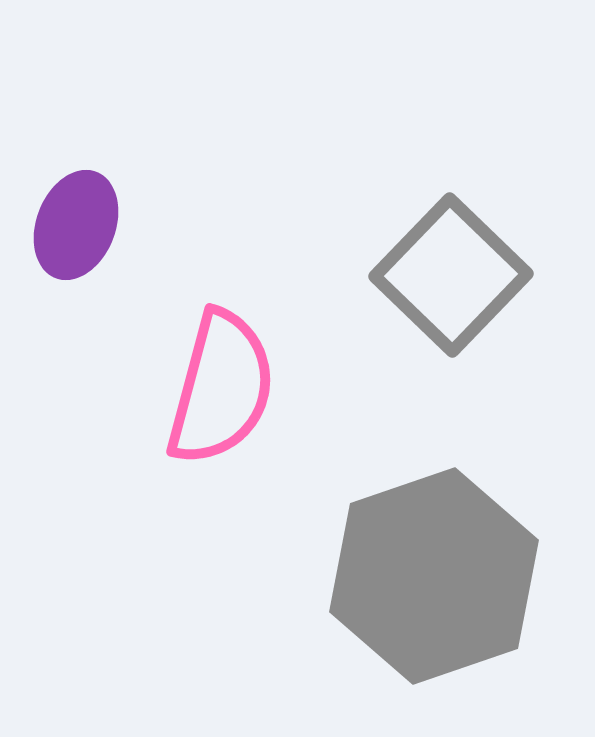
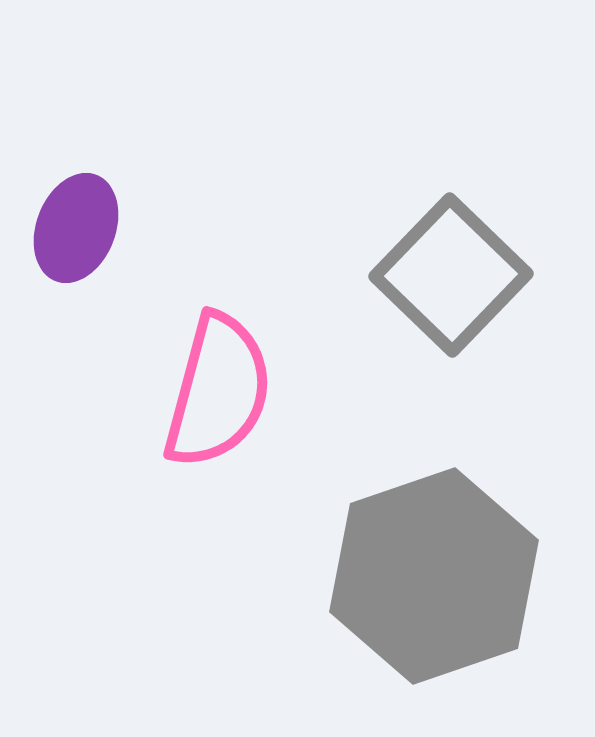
purple ellipse: moved 3 px down
pink semicircle: moved 3 px left, 3 px down
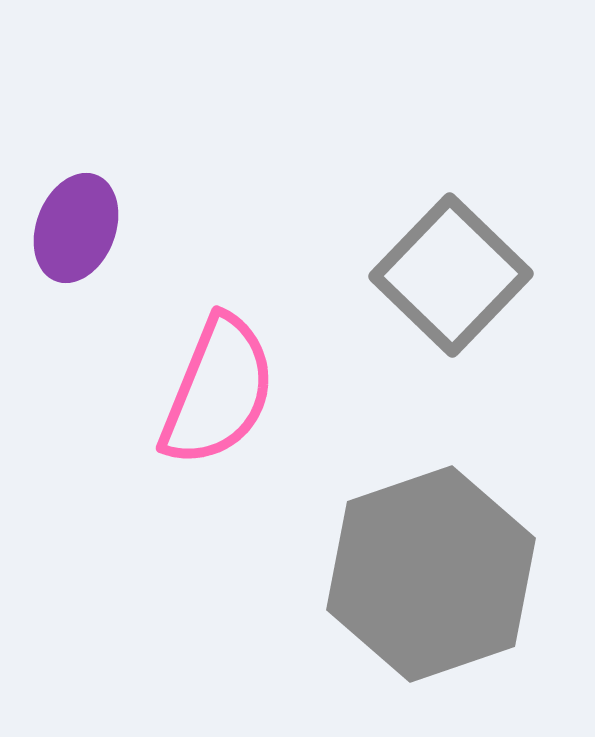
pink semicircle: rotated 7 degrees clockwise
gray hexagon: moved 3 px left, 2 px up
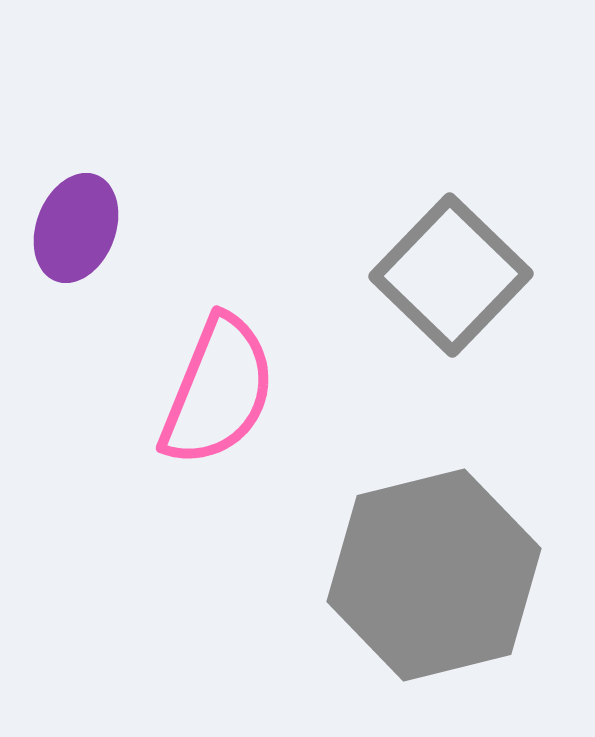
gray hexagon: moved 3 px right, 1 px down; rotated 5 degrees clockwise
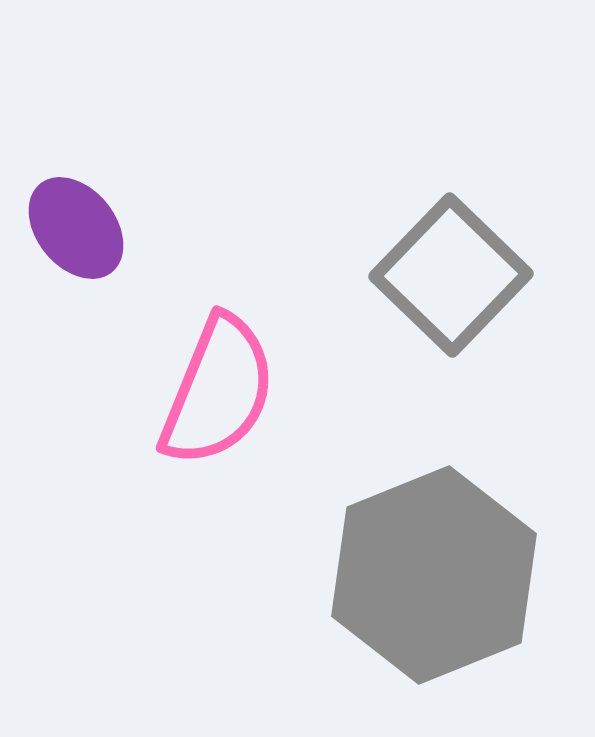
purple ellipse: rotated 60 degrees counterclockwise
gray hexagon: rotated 8 degrees counterclockwise
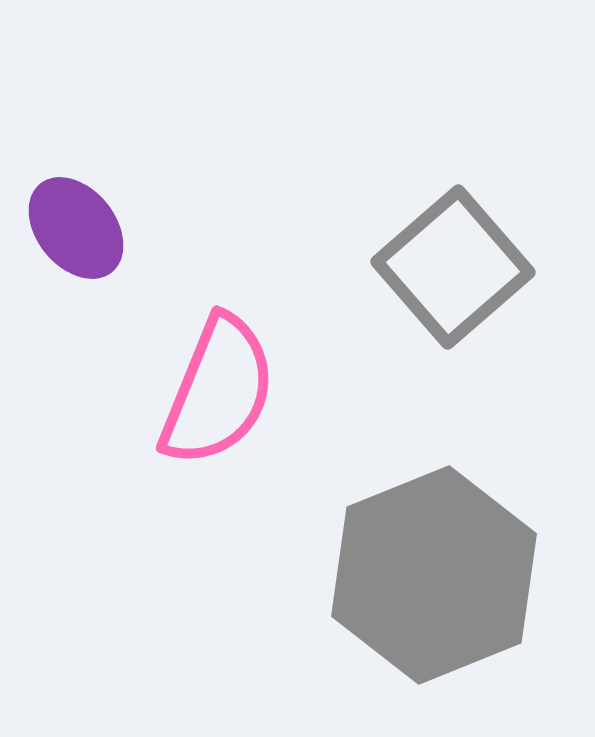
gray square: moved 2 px right, 8 px up; rotated 5 degrees clockwise
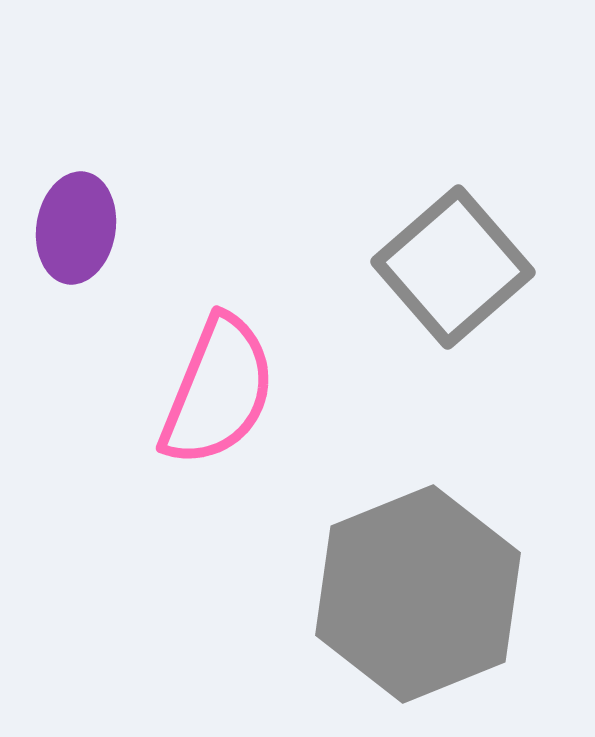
purple ellipse: rotated 48 degrees clockwise
gray hexagon: moved 16 px left, 19 px down
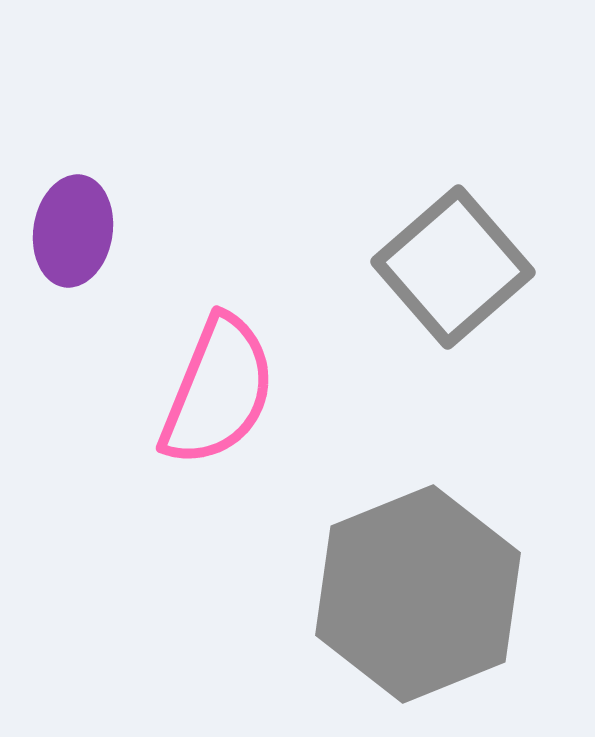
purple ellipse: moved 3 px left, 3 px down
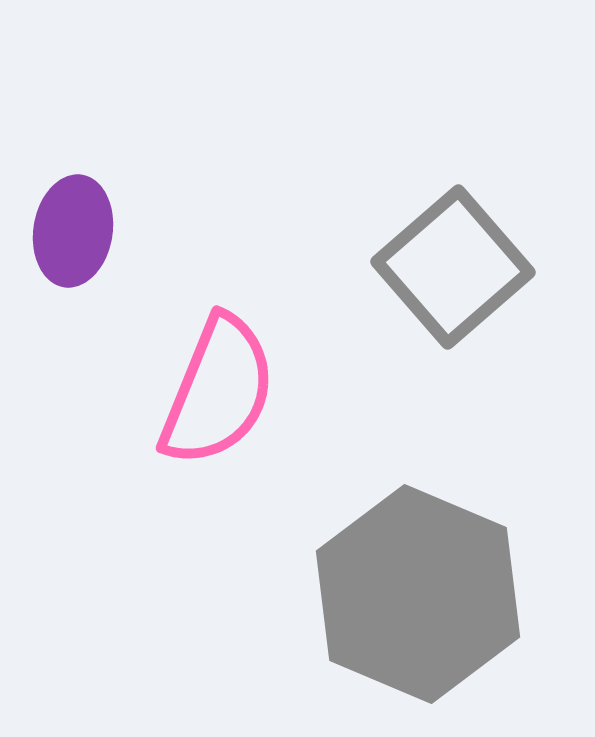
gray hexagon: rotated 15 degrees counterclockwise
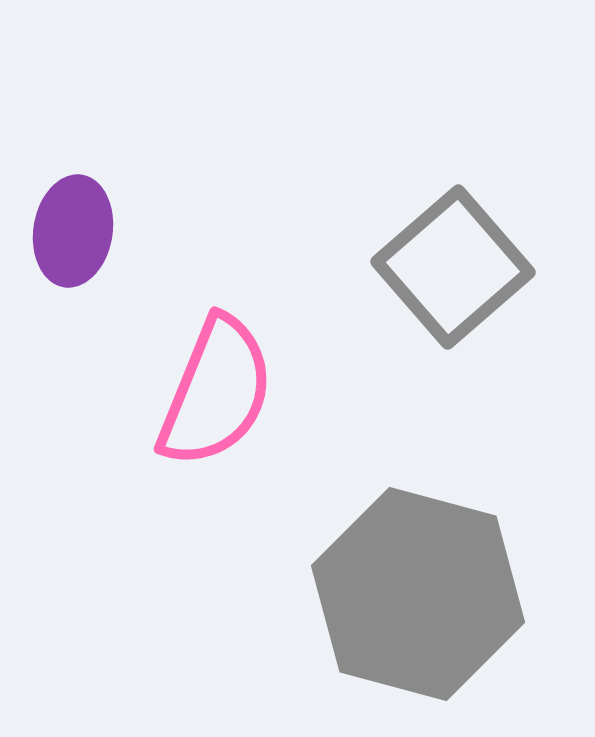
pink semicircle: moved 2 px left, 1 px down
gray hexagon: rotated 8 degrees counterclockwise
